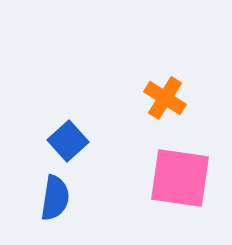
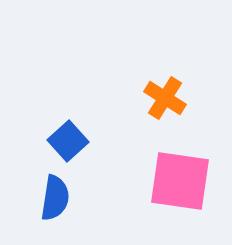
pink square: moved 3 px down
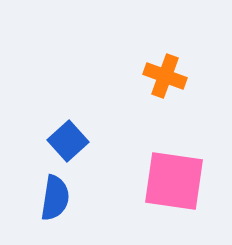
orange cross: moved 22 px up; rotated 12 degrees counterclockwise
pink square: moved 6 px left
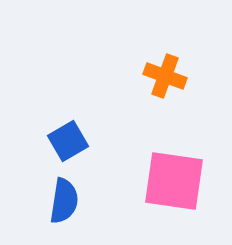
blue square: rotated 12 degrees clockwise
blue semicircle: moved 9 px right, 3 px down
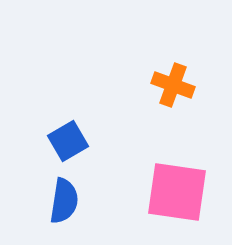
orange cross: moved 8 px right, 9 px down
pink square: moved 3 px right, 11 px down
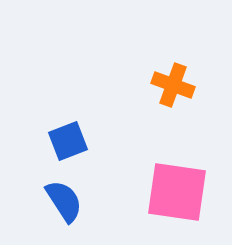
blue square: rotated 9 degrees clockwise
blue semicircle: rotated 42 degrees counterclockwise
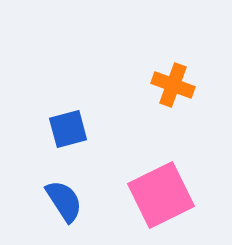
blue square: moved 12 px up; rotated 6 degrees clockwise
pink square: moved 16 px left, 3 px down; rotated 34 degrees counterclockwise
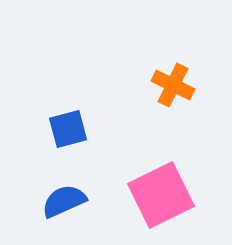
orange cross: rotated 6 degrees clockwise
blue semicircle: rotated 81 degrees counterclockwise
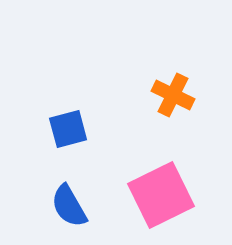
orange cross: moved 10 px down
blue semicircle: moved 5 px right, 5 px down; rotated 96 degrees counterclockwise
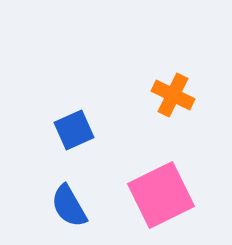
blue square: moved 6 px right, 1 px down; rotated 9 degrees counterclockwise
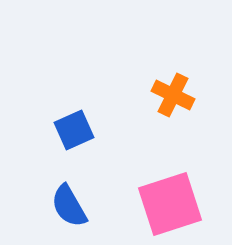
pink square: moved 9 px right, 9 px down; rotated 8 degrees clockwise
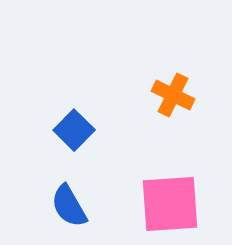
blue square: rotated 21 degrees counterclockwise
pink square: rotated 14 degrees clockwise
